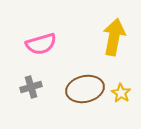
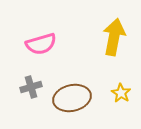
brown ellipse: moved 13 px left, 9 px down
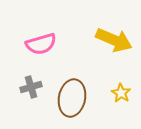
yellow arrow: moved 3 px down; rotated 102 degrees clockwise
brown ellipse: rotated 66 degrees counterclockwise
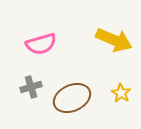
brown ellipse: rotated 54 degrees clockwise
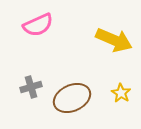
pink semicircle: moved 3 px left, 19 px up; rotated 8 degrees counterclockwise
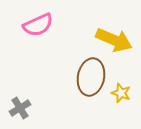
gray cross: moved 11 px left, 21 px down; rotated 15 degrees counterclockwise
yellow star: rotated 12 degrees counterclockwise
brown ellipse: moved 19 px right, 21 px up; rotated 54 degrees counterclockwise
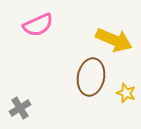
yellow star: moved 5 px right
